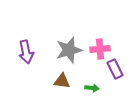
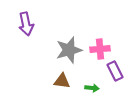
purple arrow: moved 28 px up
purple rectangle: moved 2 px down
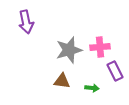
purple arrow: moved 2 px up
pink cross: moved 2 px up
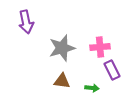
gray star: moved 7 px left, 2 px up
purple rectangle: moved 3 px left, 1 px up
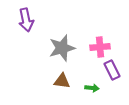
purple arrow: moved 2 px up
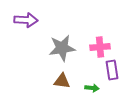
purple arrow: rotated 75 degrees counterclockwise
gray star: rotated 8 degrees clockwise
purple rectangle: rotated 18 degrees clockwise
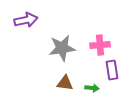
purple arrow: rotated 15 degrees counterclockwise
pink cross: moved 2 px up
brown triangle: moved 3 px right, 2 px down
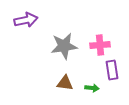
gray star: moved 2 px right, 2 px up
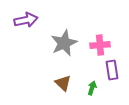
gray star: moved 3 px up; rotated 16 degrees counterclockwise
brown triangle: moved 2 px left; rotated 36 degrees clockwise
green arrow: rotated 80 degrees counterclockwise
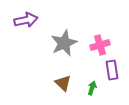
pink cross: rotated 12 degrees counterclockwise
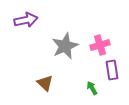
gray star: moved 1 px right, 3 px down
brown triangle: moved 18 px left
green arrow: rotated 48 degrees counterclockwise
